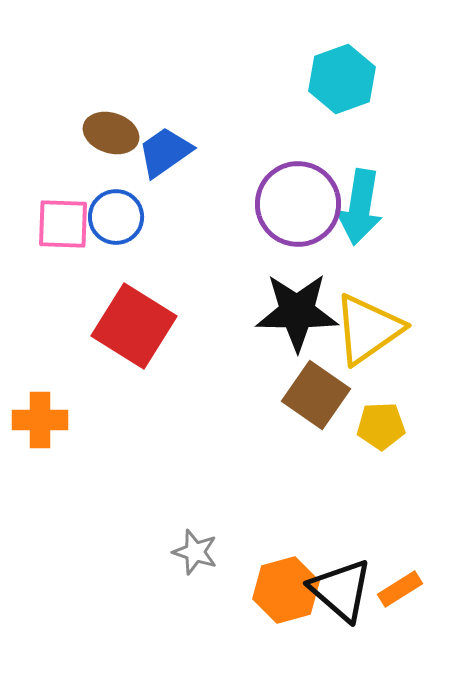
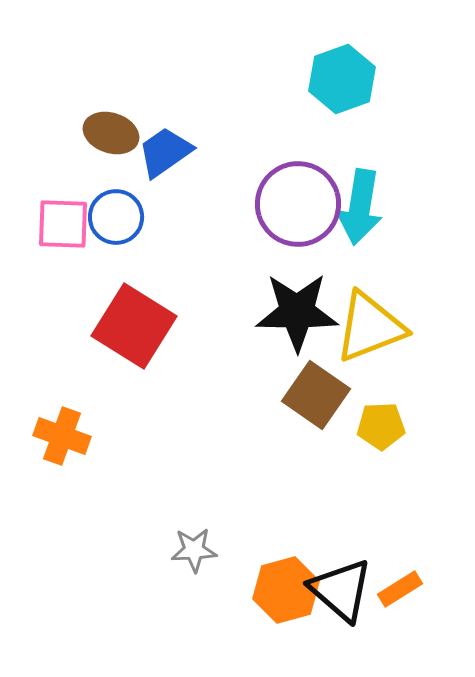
yellow triangle: moved 2 px right, 2 px up; rotated 14 degrees clockwise
orange cross: moved 22 px right, 16 px down; rotated 20 degrees clockwise
gray star: moved 1 px left, 2 px up; rotated 21 degrees counterclockwise
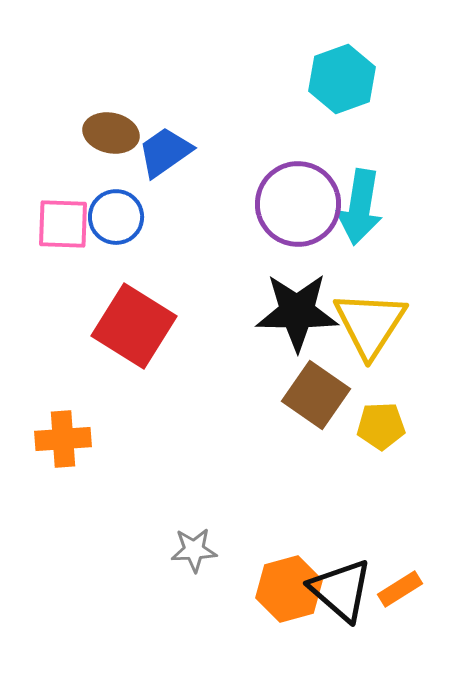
brown ellipse: rotated 6 degrees counterclockwise
yellow triangle: moved 3 px up; rotated 36 degrees counterclockwise
orange cross: moved 1 px right, 3 px down; rotated 24 degrees counterclockwise
orange hexagon: moved 3 px right, 1 px up
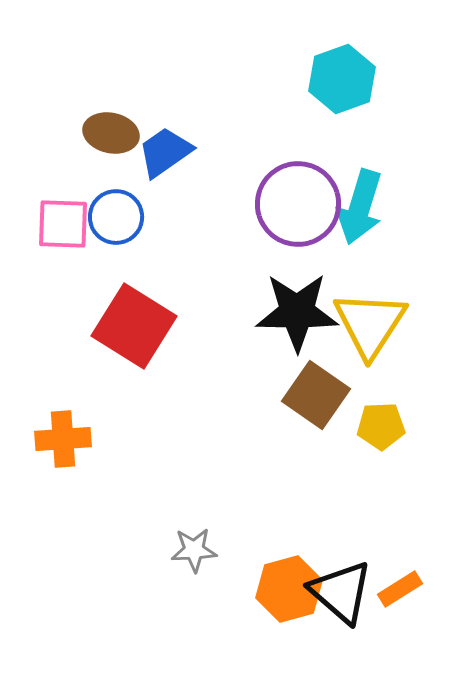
cyan arrow: rotated 8 degrees clockwise
black triangle: moved 2 px down
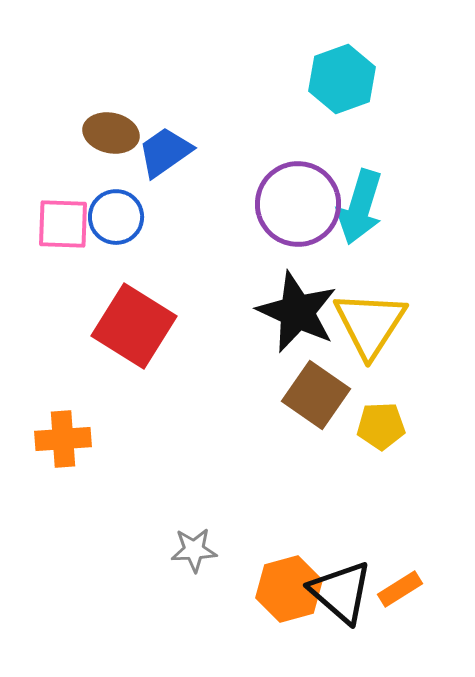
black star: rotated 24 degrees clockwise
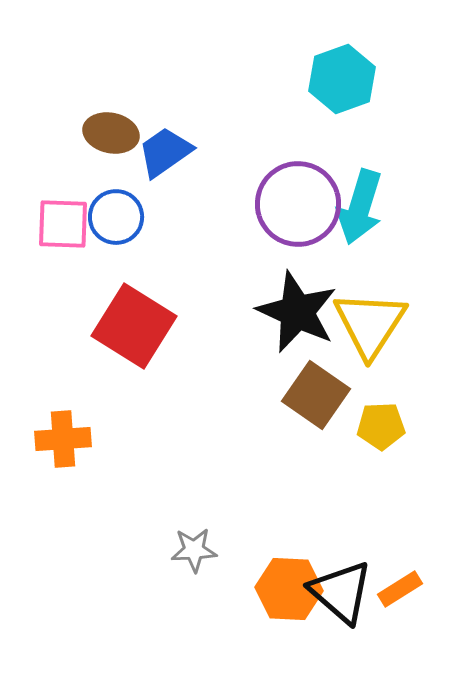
orange hexagon: rotated 18 degrees clockwise
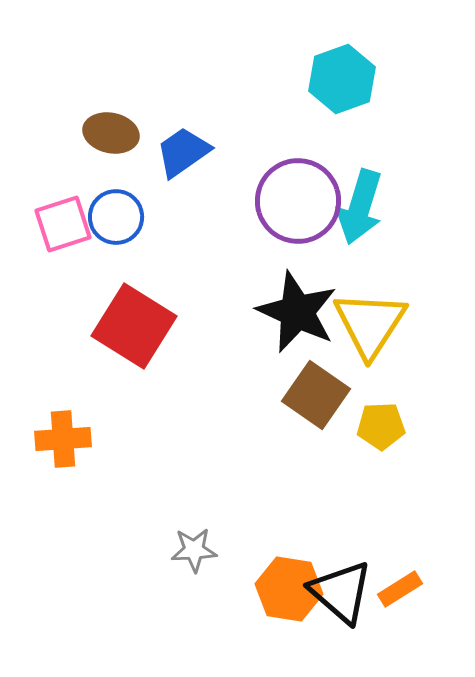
blue trapezoid: moved 18 px right
purple circle: moved 3 px up
pink square: rotated 20 degrees counterclockwise
orange hexagon: rotated 6 degrees clockwise
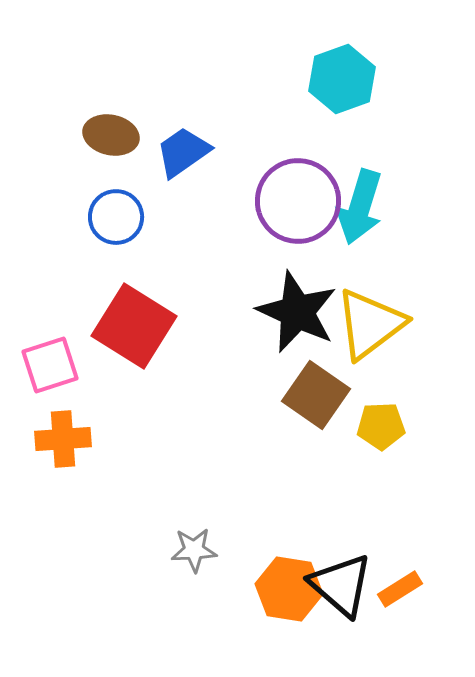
brown ellipse: moved 2 px down
pink square: moved 13 px left, 141 px down
yellow triangle: rotated 20 degrees clockwise
black triangle: moved 7 px up
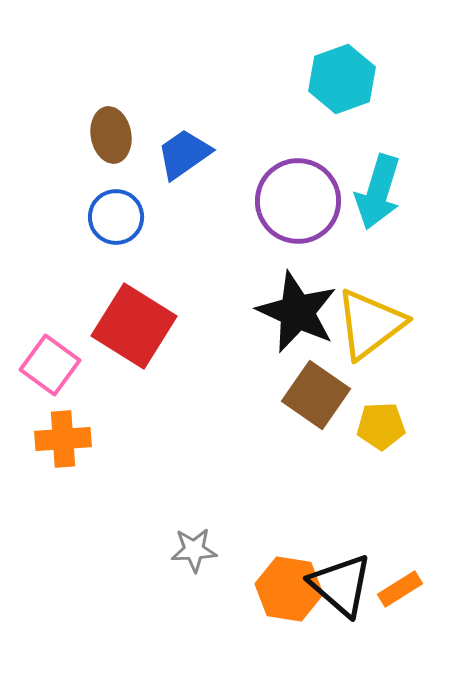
brown ellipse: rotated 68 degrees clockwise
blue trapezoid: moved 1 px right, 2 px down
cyan arrow: moved 18 px right, 15 px up
pink square: rotated 36 degrees counterclockwise
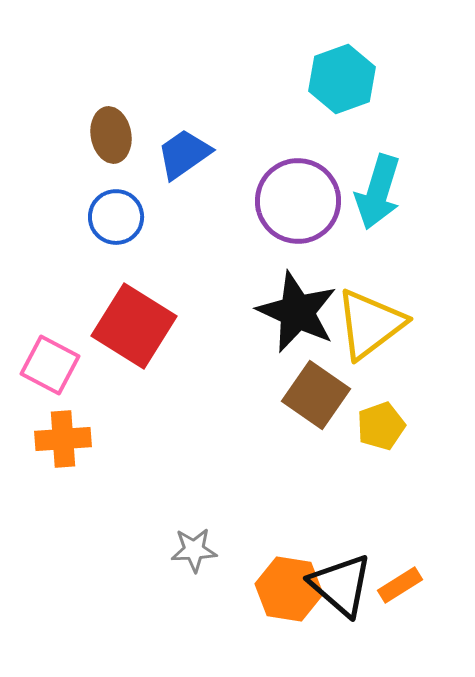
pink square: rotated 8 degrees counterclockwise
yellow pentagon: rotated 18 degrees counterclockwise
orange rectangle: moved 4 px up
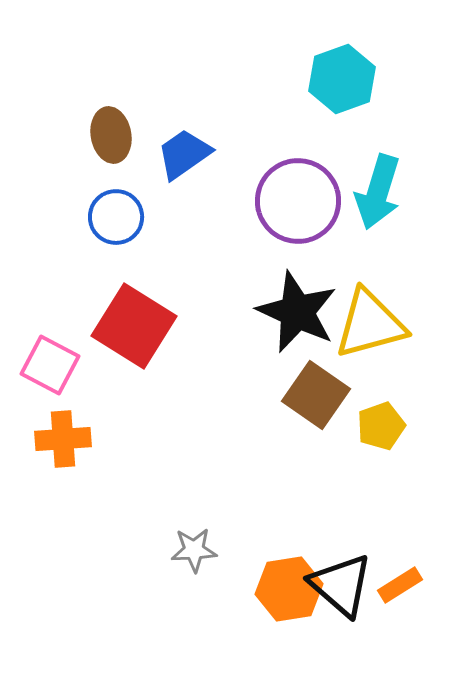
yellow triangle: rotated 22 degrees clockwise
orange hexagon: rotated 18 degrees counterclockwise
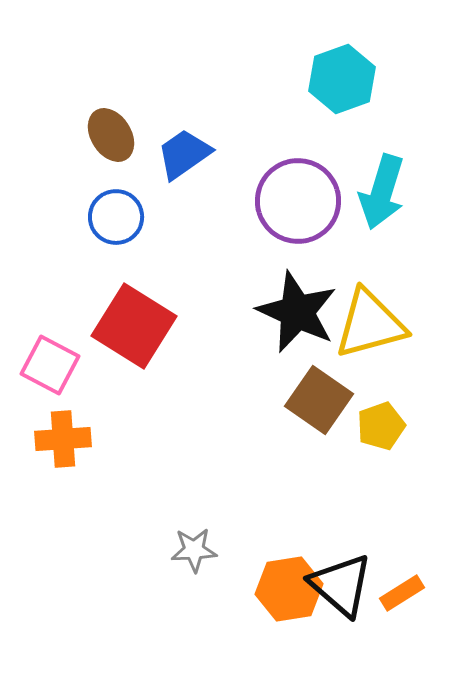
brown ellipse: rotated 22 degrees counterclockwise
cyan arrow: moved 4 px right
brown square: moved 3 px right, 5 px down
orange rectangle: moved 2 px right, 8 px down
